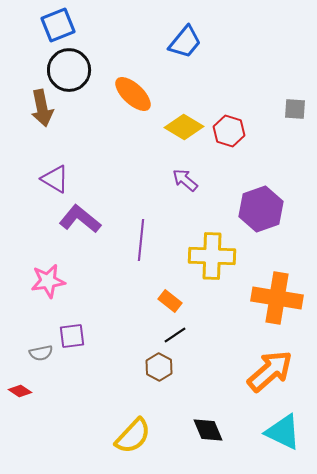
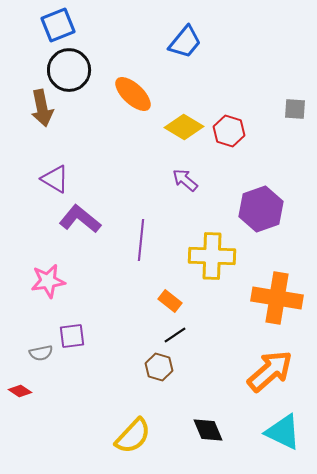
brown hexagon: rotated 12 degrees counterclockwise
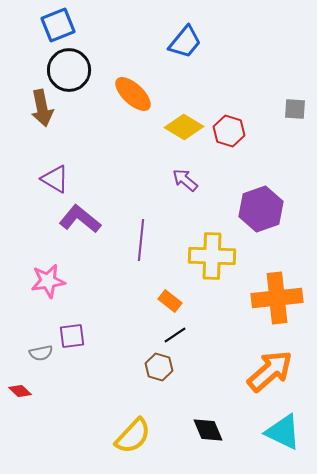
orange cross: rotated 15 degrees counterclockwise
red diamond: rotated 10 degrees clockwise
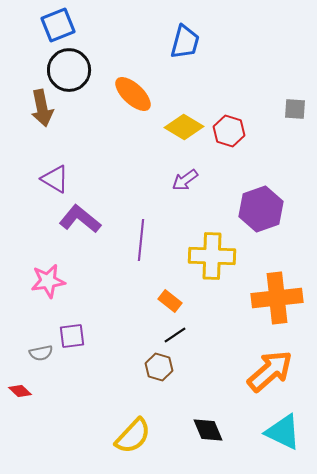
blue trapezoid: rotated 24 degrees counterclockwise
purple arrow: rotated 76 degrees counterclockwise
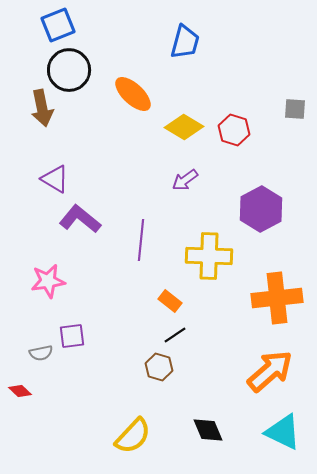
red hexagon: moved 5 px right, 1 px up
purple hexagon: rotated 9 degrees counterclockwise
yellow cross: moved 3 px left
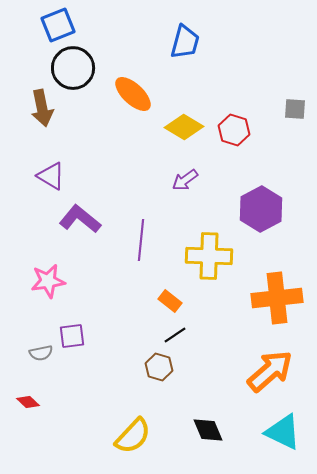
black circle: moved 4 px right, 2 px up
purple triangle: moved 4 px left, 3 px up
red diamond: moved 8 px right, 11 px down
